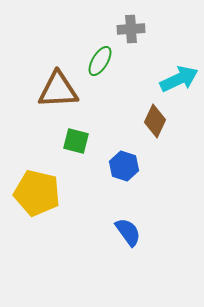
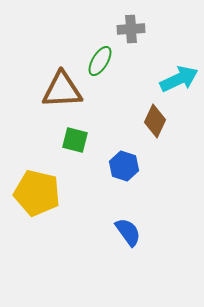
brown triangle: moved 4 px right
green square: moved 1 px left, 1 px up
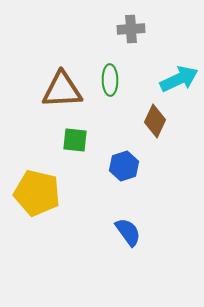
green ellipse: moved 10 px right, 19 px down; rotated 32 degrees counterclockwise
green square: rotated 8 degrees counterclockwise
blue hexagon: rotated 24 degrees clockwise
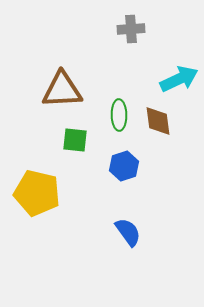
green ellipse: moved 9 px right, 35 px down
brown diamond: moved 3 px right; rotated 32 degrees counterclockwise
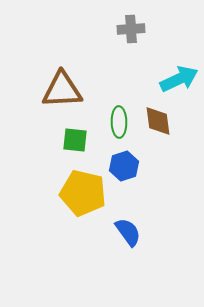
green ellipse: moved 7 px down
yellow pentagon: moved 46 px right
